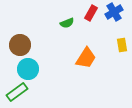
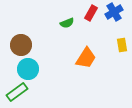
brown circle: moved 1 px right
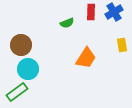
red rectangle: moved 1 px up; rotated 28 degrees counterclockwise
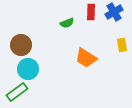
orange trapezoid: rotated 90 degrees clockwise
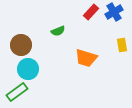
red rectangle: rotated 42 degrees clockwise
green semicircle: moved 9 px left, 8 px down
orange trapezoid: rotated 15 degrees counterclockwise
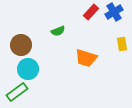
yellow rectangle: moved 1 px up
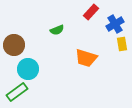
blue cross: moved 1 px right, 12 px down
green semicircle: moved 1 px left, 1 px up
brown circle: moved 7 px left
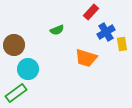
blue cross: moved 9 px left, 8 px down
green rectangle: moved 1 px left, 1 px down
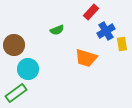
blue cross: moved 1 px up
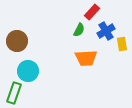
red rectangle: moved 1 px right
green semicircle: moved 22 px right; rotated 40 degrees counterclockwise
brown circle: moved 3 px right, 4 px up
orange trapezoid: rotated 20 degrees counterclockwise
cyan circle: moved 2 px down
green rectangle: moved 2 px left; rotated 35 degrees counterclockwise
